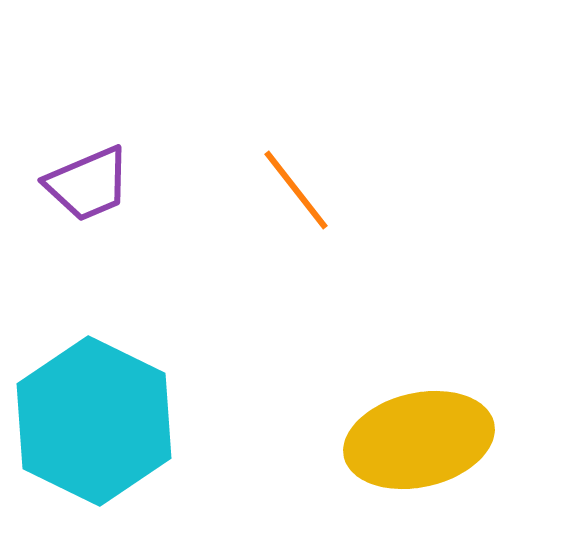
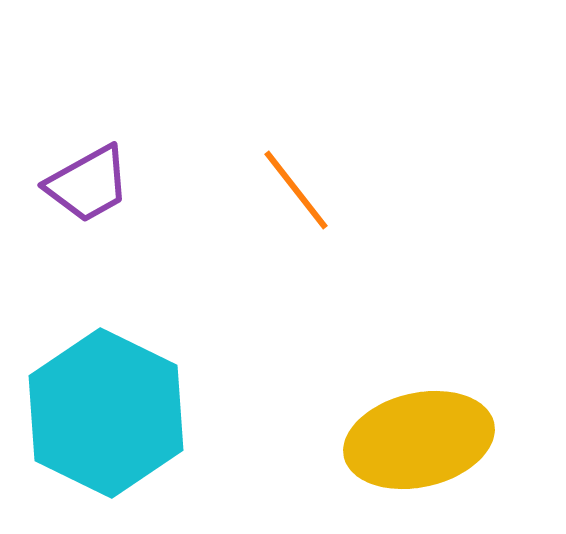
purple trapezoid: rotated 6 degrees counterclockwise
cyan hexagon: moved 12 px right, 8 px up
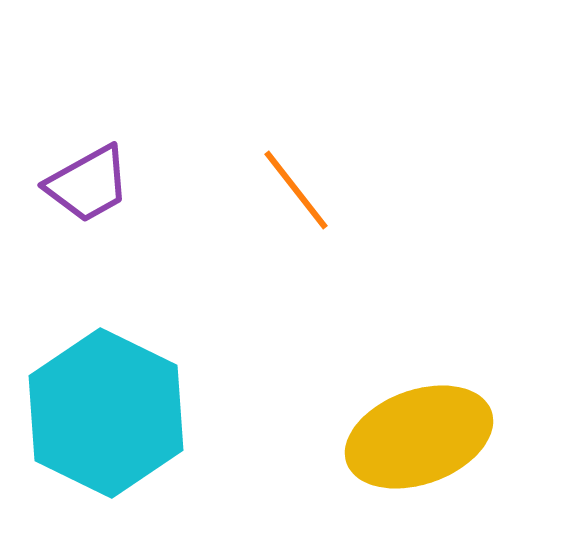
yellow ellipse: moved 3 px up; rotated 7 degrees counterclockwise
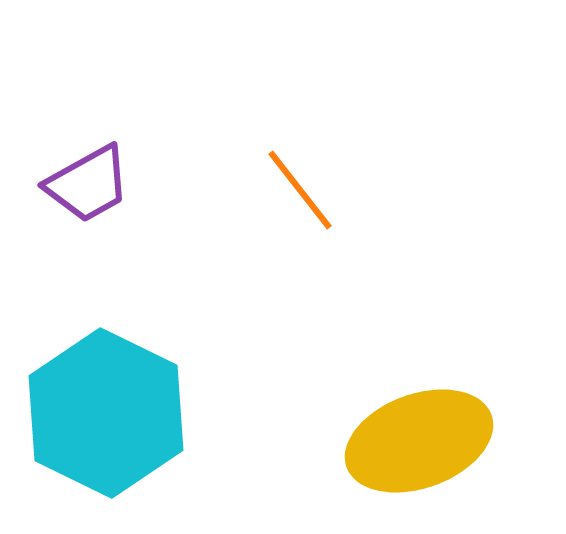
orange line: moved 4 px right
yellow ellipse: moved 4 px down
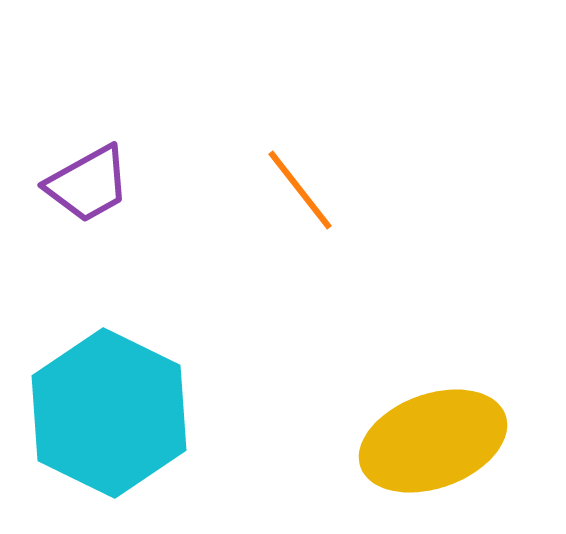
cyan hexagon: moved 3 px right
yellow ellipse: moved 14 px right
